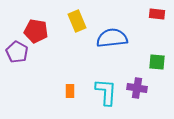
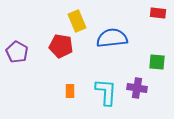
red rectangle: moved 1 px right, 1 px up
red pentagon: moved 25 px right, 15 px down
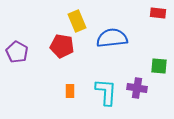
red pentagon: moved 1 px right
green square: moved 2 px right, 4 px down
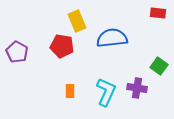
green square: rotated 30 degrees clockwise
cyan L-shape: rotated 20 degrees clockwise
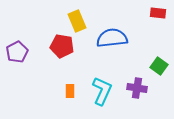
purple pentagon: rotated 15 degrees clockwise
cyan L-shape: moved 4 px left, 1 px up
